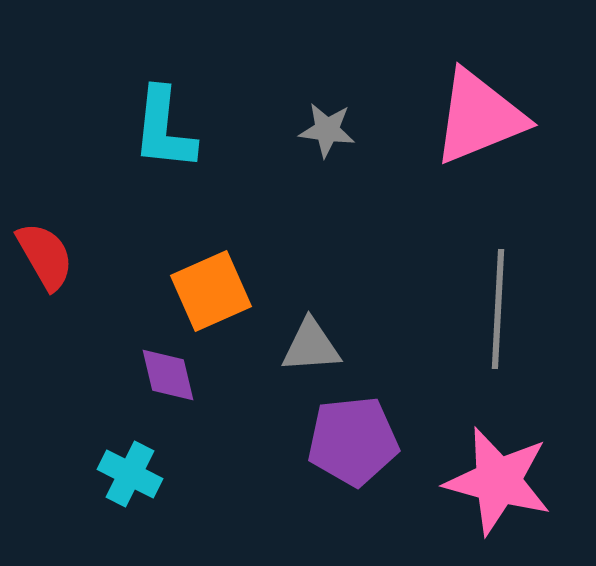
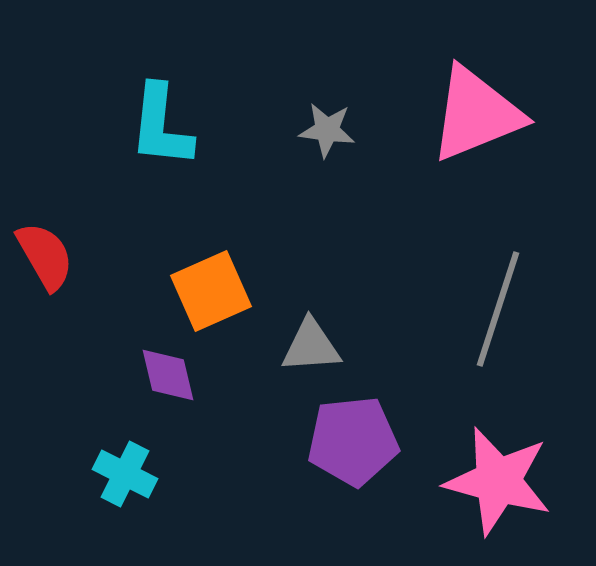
pink triangle: moved 3 px left, 3 px up
cyan L-shape: moved 3 px left, 3 px up
gray line: rotated 15 degrees clockwise
cyan cross: moved 5 px left
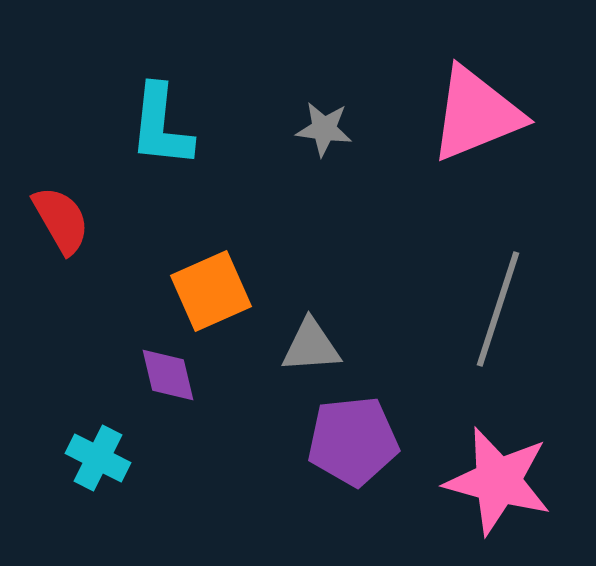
gray star: moved 3 px left, 1 px up
red semicircle: moved 16 px right, 36 px up
cyan cross: moved 27 px left, 16 px up
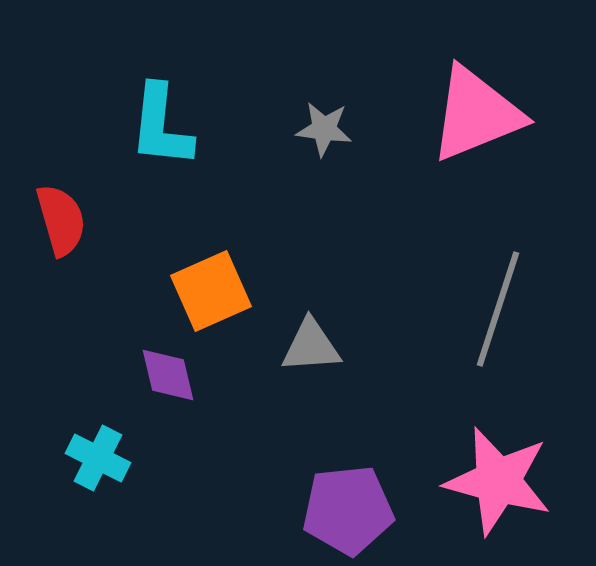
red semicircle: rotated 14 degrees clockwise
purple pentagon: moved 5 px left, 69 px down
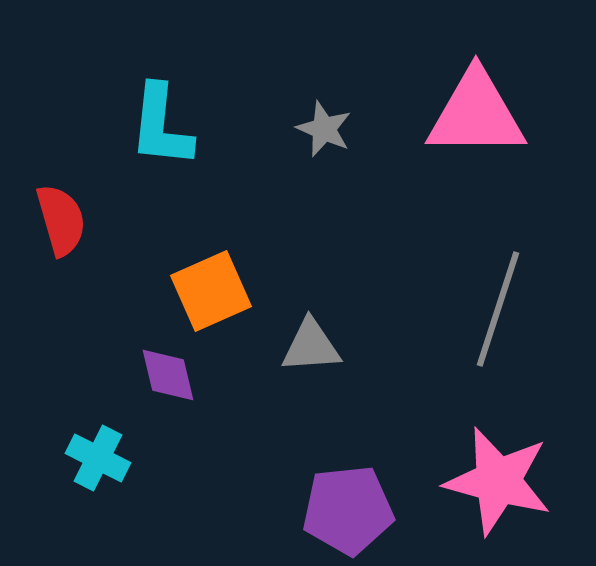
pink triangle: rotated 22 degrees clockwise
gray star: rotated 16 degrees clockwise
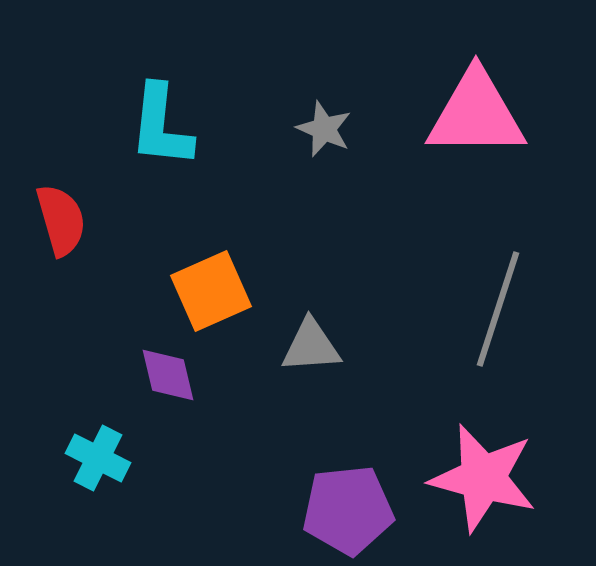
pink star: moved 15 px left, 3 px up
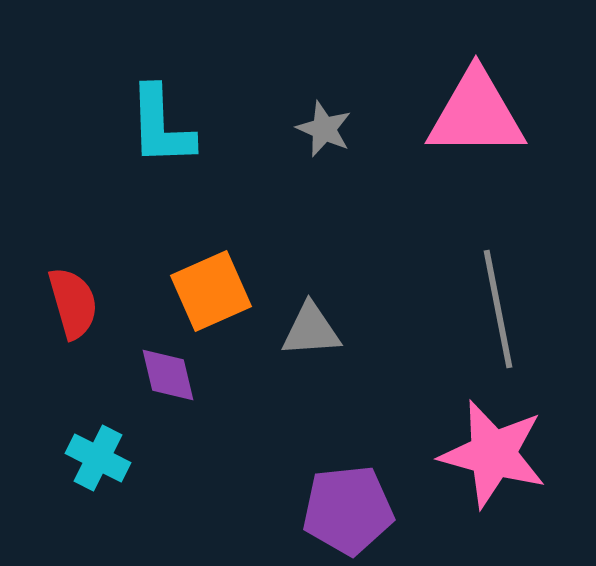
cyan L-shape: rotated 8 degrees counterclockwise
red semicircle: moved 12 px right, 83 px down
gray line: rotated 29 degrees counterclockwise
gray triangle: moved 16 px up
pink star: moved 10 px right, 24 px up
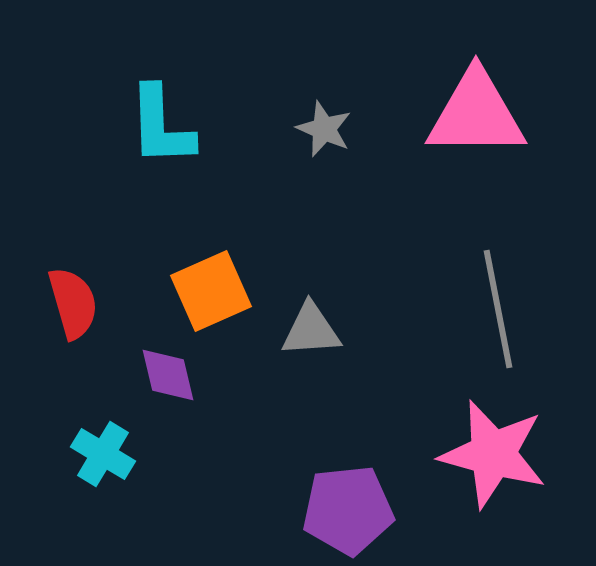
cyan cross: moved 5 px right, 4 px up; rotated 4 degrees clockwise
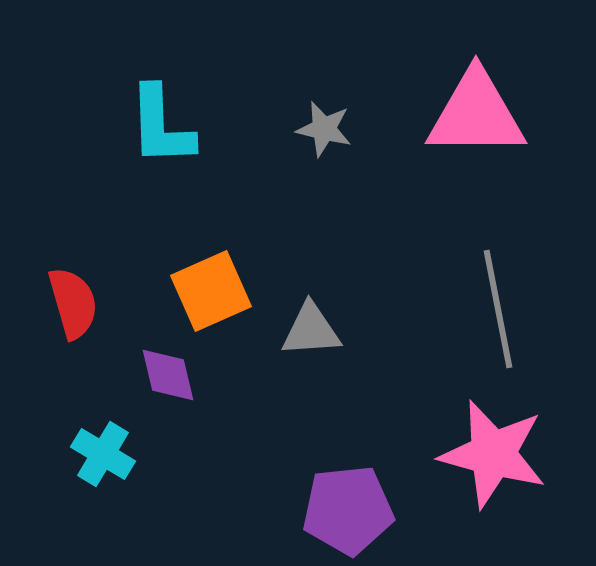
gray star: rotated 10 degrees counterclockwise
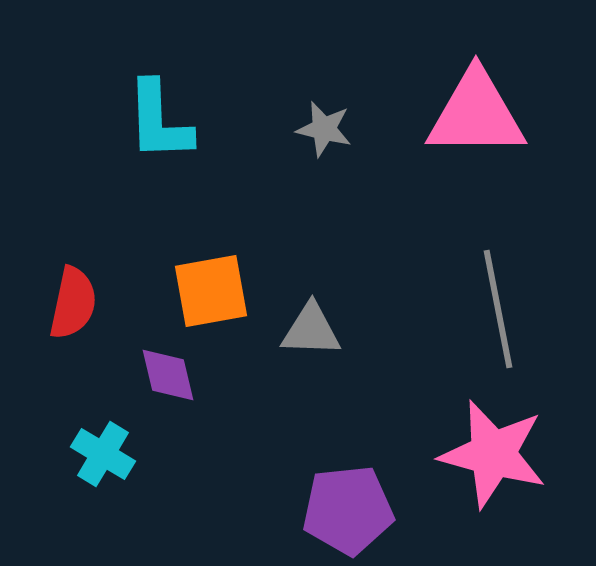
cyan L-shape: moved 2 px left, 5 px up
orange square: rotated 14 degrees clockwise
red semicircle: rotated 28 degrees clockwise
gray triangle: rotated 6 degrees clockwise
